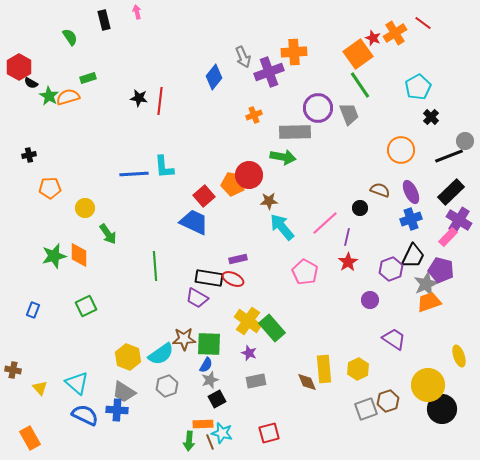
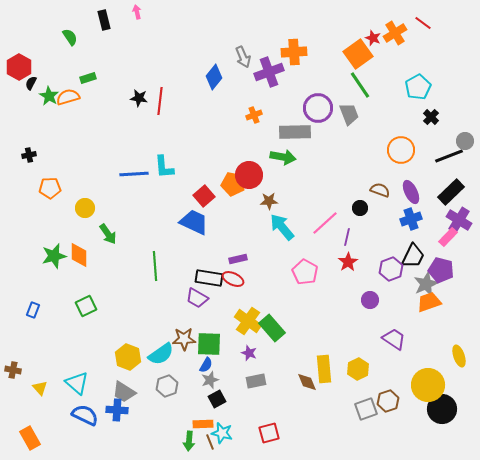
black semicircle at (31, 83): rotated 88 degrees clockwise
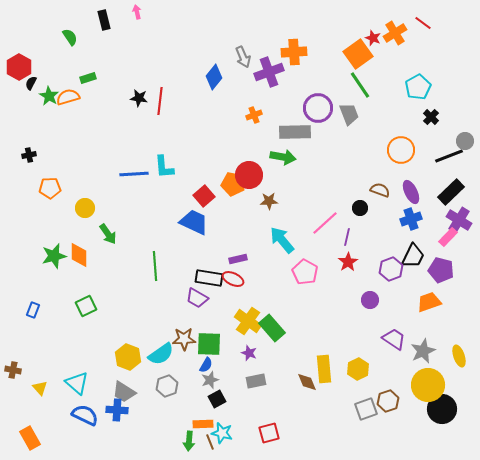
cyan arrow at (282, 227): moved 13 px down
gray star at (426, 284): moved 3 px left, 67 px down
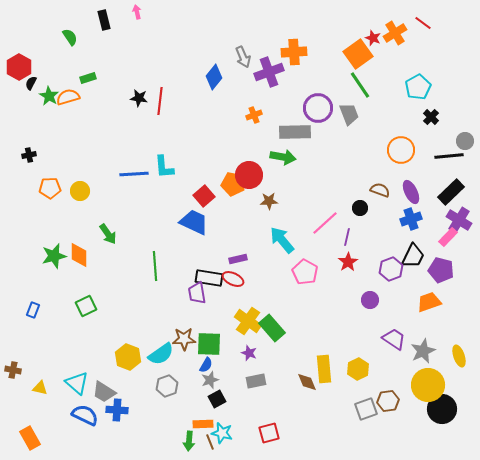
black line at (449, 156): rotated 16 degrees clockwise
yellow circle at (85, 208): moved 5 px left, 17 px up
purple trapezoid at (197, 298): moved 5 px up; rotated 50 degrees clockwise
yellow triangle at (40, 388): rotated 35 degrees counterclockwise
gray trapezoid at (124, 392): moved 20 px left
brown hexagon at (388, 401): rotated 10 degrees clockwise
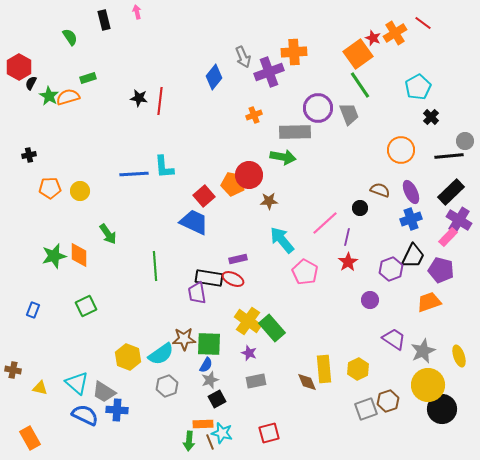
brown hexagon at (388, 401): rotated 10 degrees counterclockwise
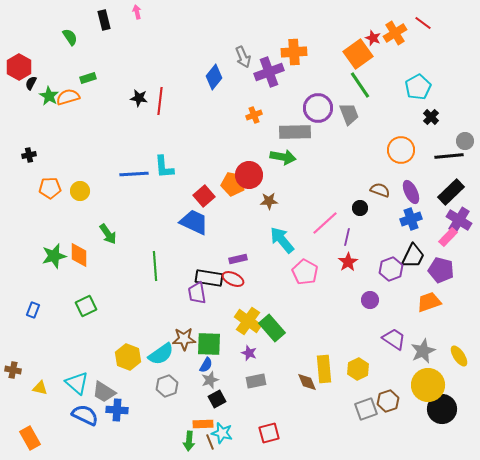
yellow ellipse at (459, 356): rotated 15 degrees counterclockwise
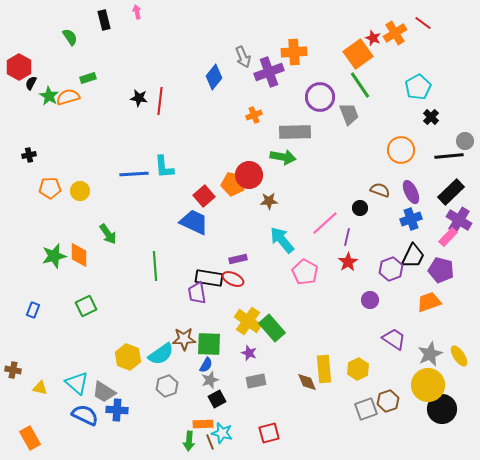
purple circle at (318, 108): moved 2 px right, 11 px up
gray star at (423, 351): moved 7 px right, 3 px down
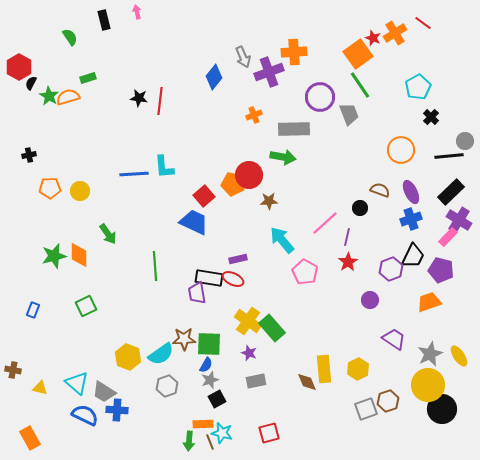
gray rectangle at (295, 132): moved 1 px left, 3 px up
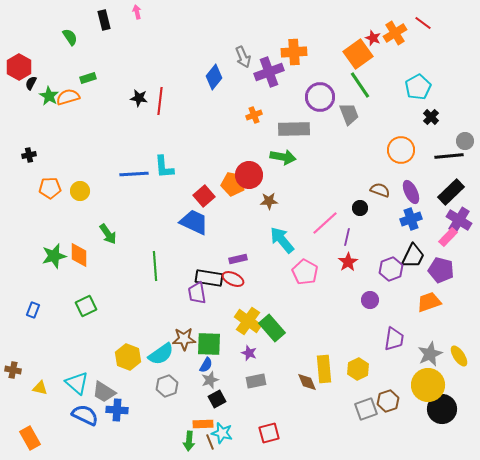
purple trapezoid at (394, 339): rotated 65 degrees clockwise
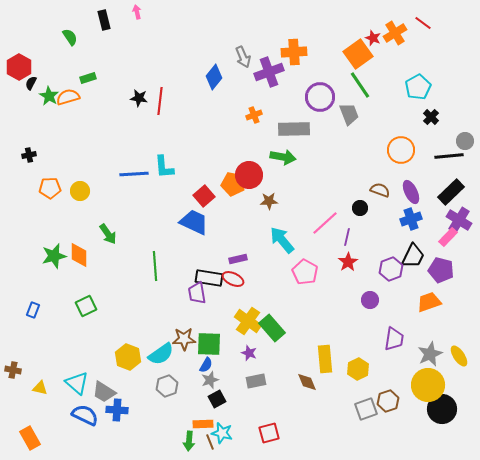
yellow rectangle at (324, 369): moved 1 px right, 10 px up
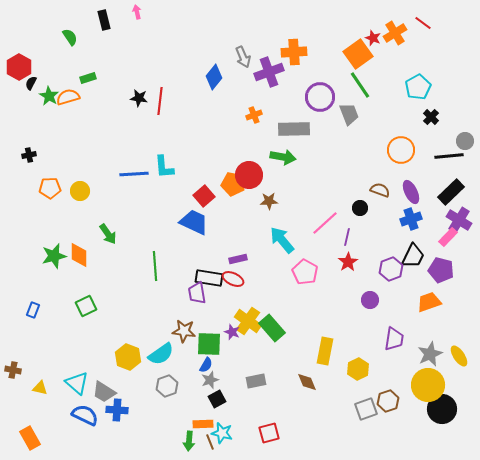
brown star at (184, 339): moved 8 px up; rotated 10 degrees clockwise
purple star at (249, 353): moved 17 px left, 21 px up
yellow rectangle at (325, 359): moved 8 px up; rotated 16 degrees clockwise
